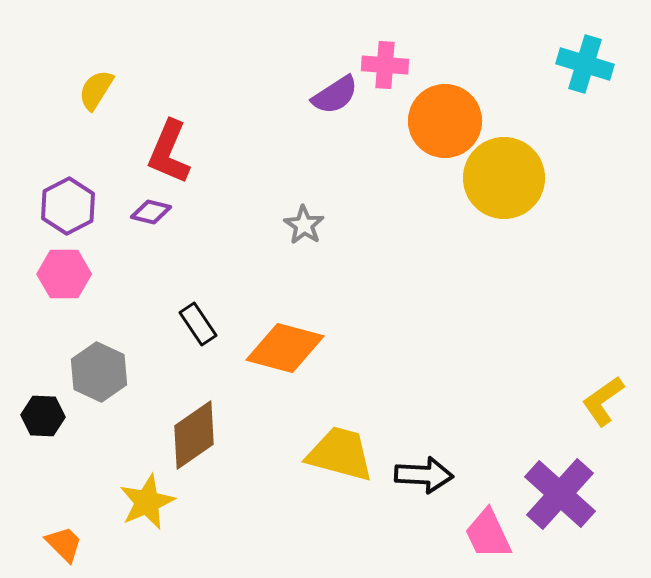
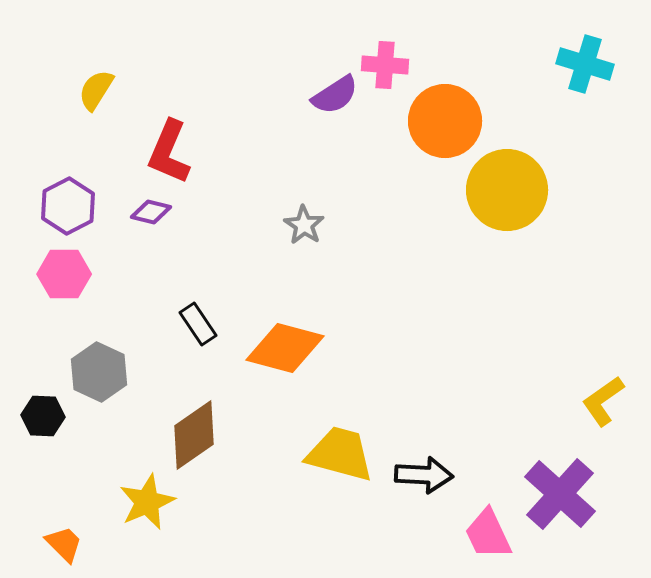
yellow circle: moved 3 px right, 12 px down
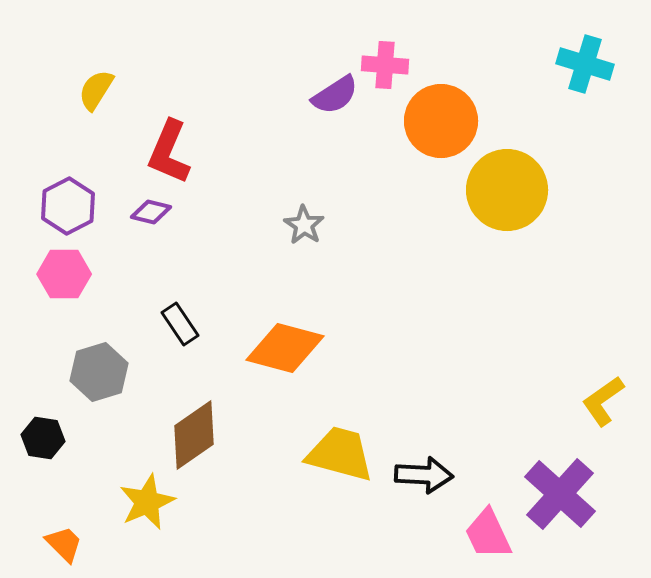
orange circle: moved 4 px left
black rectangle: moved 18 px left
gray hexagon: rotated 18 degrees clockwise
black hexagon: moved 22 px down; rotated 6 degrees clockwise
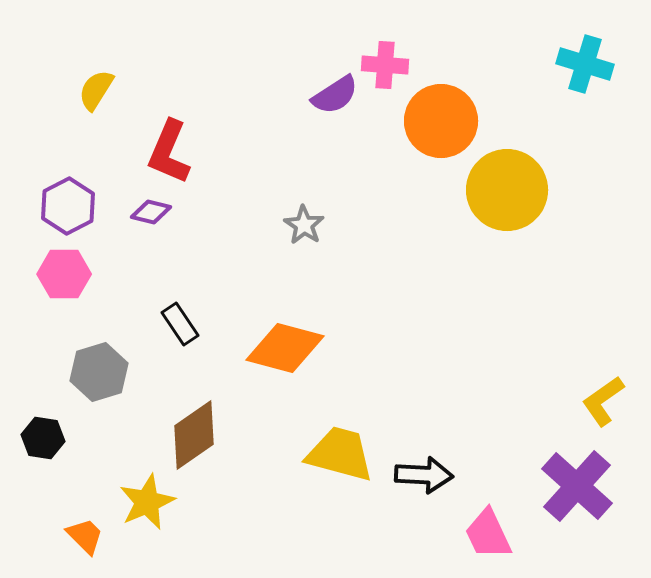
purple cross: moved 17 px right, 8 px up
orange trapezoid: moved 21 px right, 8 px up
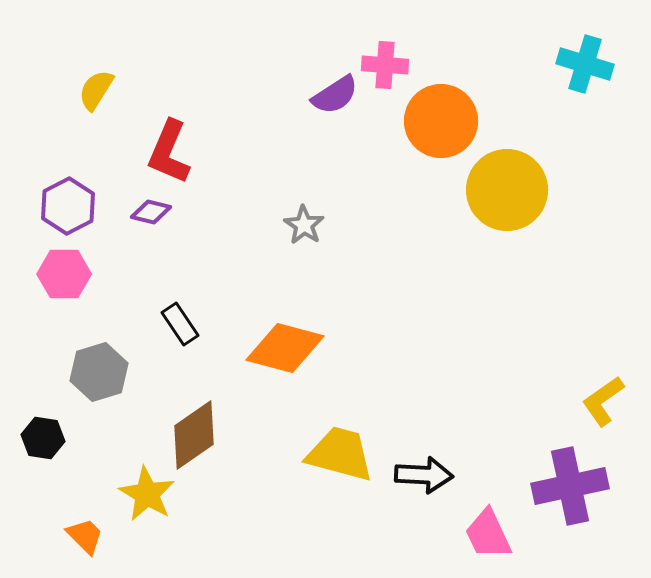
purple cross: moved 7 px left; rotated 36 degrees clockwise
yellow star: moved 8 px up; rotated 18 degrees counterclockwise
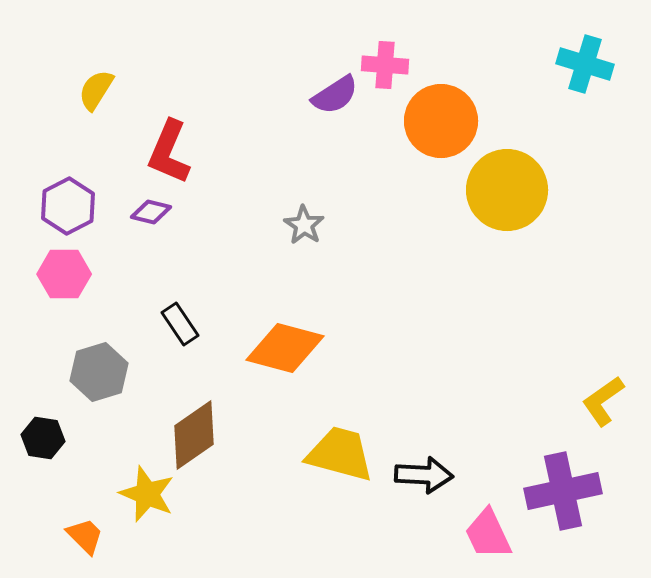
purple cross: moved 7 px left, 5 px down
yellow star: rotated 8 degrees counterclockwise
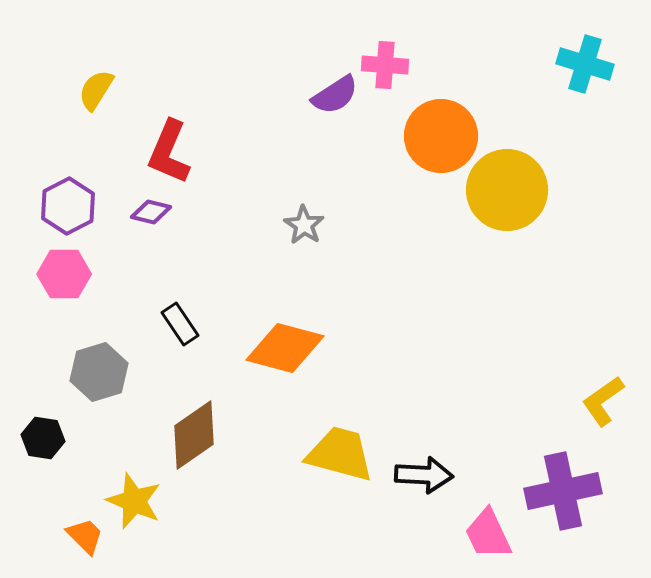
orange circle: moved 15 px down
yellow star: moved 13 px left, 7 px down
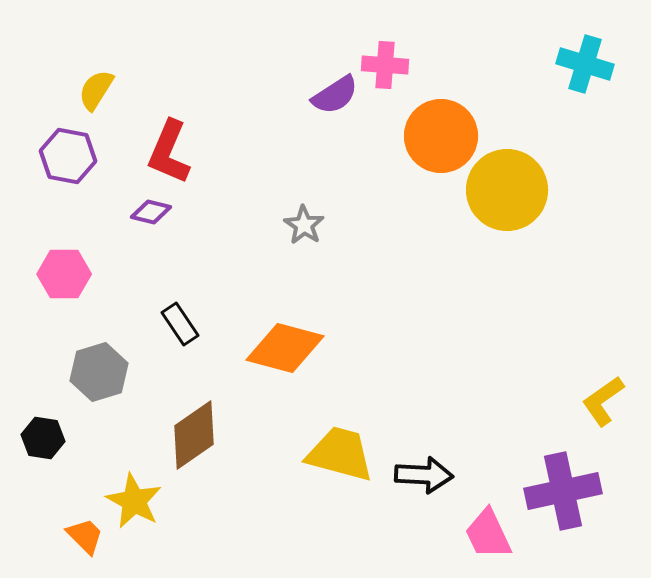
purple hexagon: moved 50 px up; rotated 22 degrees counterclockwise
yellow star: rotated 6 degrees clockwise
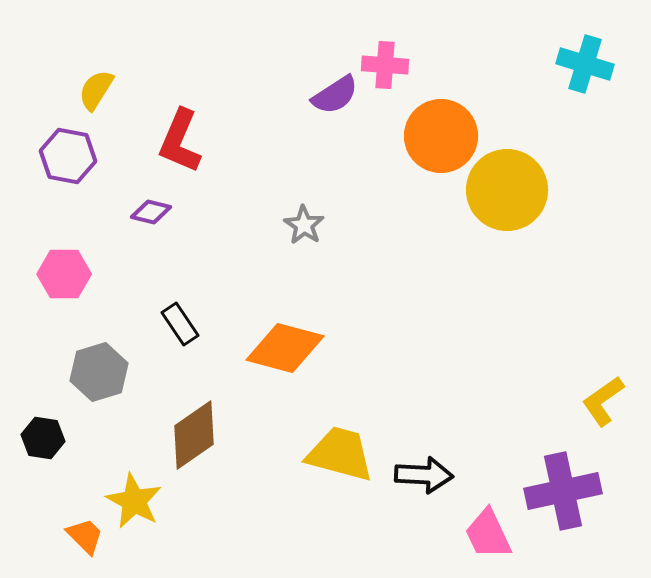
red L-shape: moved 11 px right, 11 px up
